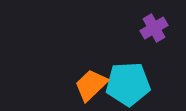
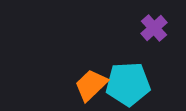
purple cross: rotated 12 degrees counterclockwise
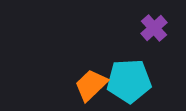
cyan pentagon: moved 1 px right, 3 px up
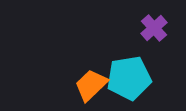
cyan pentagon: moved 3 px up; rotated 6 degrees counterclockwise
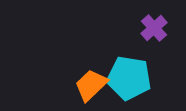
cyan pentagon: rotated 18 degrees clockwise
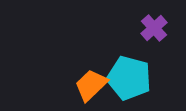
cyan pentagon: rotated 6 degrees clockwise
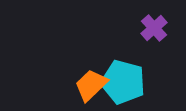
cyan pentagon: moved 6 px left, 4 px down
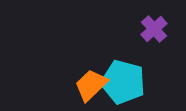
purple cross: moved 1 px down
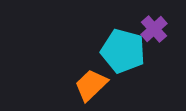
cyan pentagon: moved 31 px up
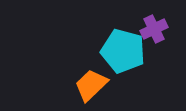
purple cross: rotated 16 degrees clockwise
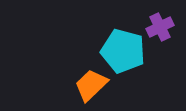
purple cross: moved 6 px right, 2 px up
